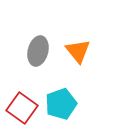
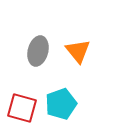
red square: rotated 20 degrees counterclockwise
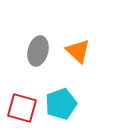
orange triangle: rotated 8 degrees counterclockwise
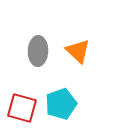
gray ellipse: rotated 12 degrees counterclockwise
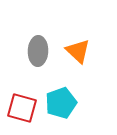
cyan pentagon: moved 1 px up
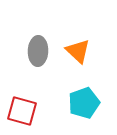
cyan pentagon: moved 23 px right
red square: moved 3 px down
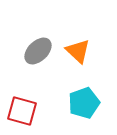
gray ellipse: rotated 44 degrees clockwise
